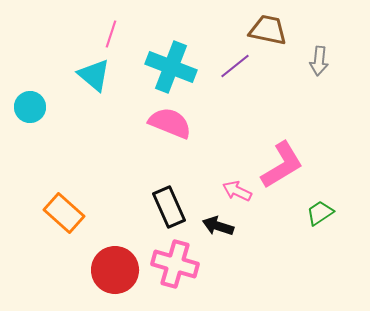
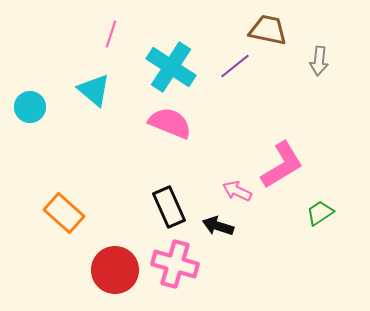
cyan cross: rotated 12 degrees clockwise
cyan triangle: moved 15 px down
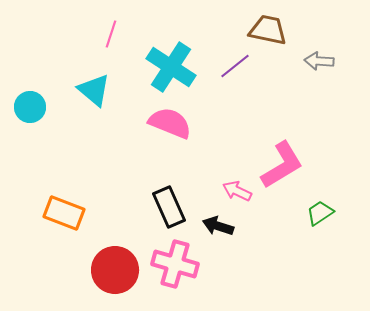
gray arrow: rotated 88 degrees clockwise
orange rectangle: rotated 21 degrees counterclockwise
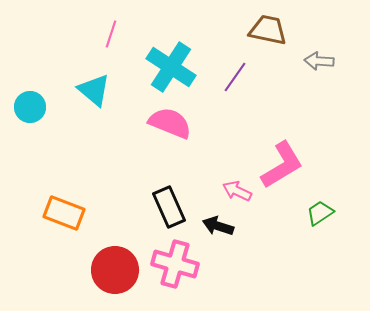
purple line: moved 11 px down; rotated 16 degrees counterclockwise
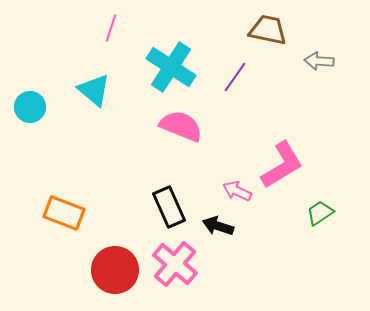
pink line: moved 6 px up
pink semicircle: moved 11 px right, 3 px down
pink cross: rotated 24 degrees clockwise
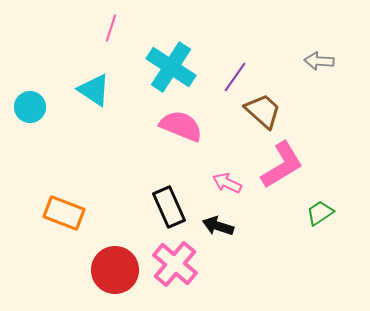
brown trapezoid: moved 5 px left, 81 px down; rotated 30 degrees clockwise
cyan triangle: rotated 6 degrees counterclockwise
pink arrow: moved 10 px left, 8 px up
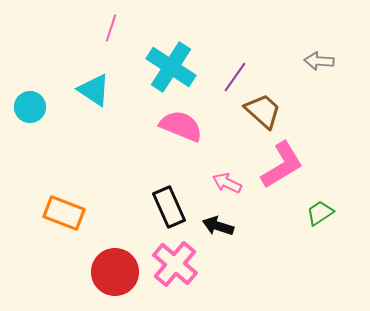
red circle: moved 2 px down
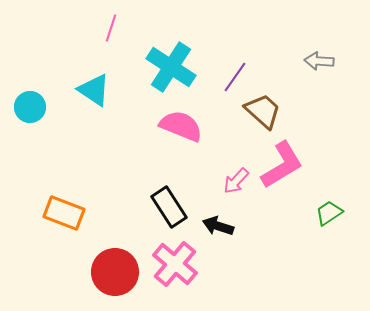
pink arrow: moved 9 px right, 2 px up; rotated 72 degrees counterclockwise
black rectangle: rotated 9 degrees counterclockwise
green trapezoid: moved 9 px right
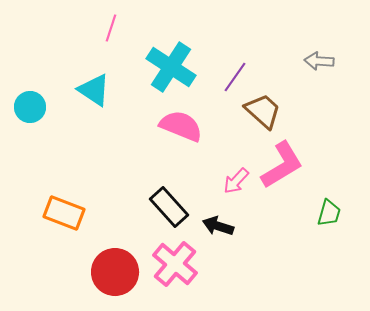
black rectangle: rotated 9 degrees counterclockwise
green trapezoid: rotated 140 degrees clockwise
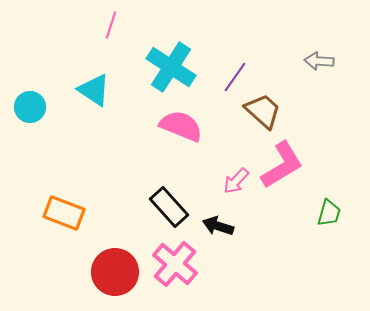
pink line: moved 3 px up
